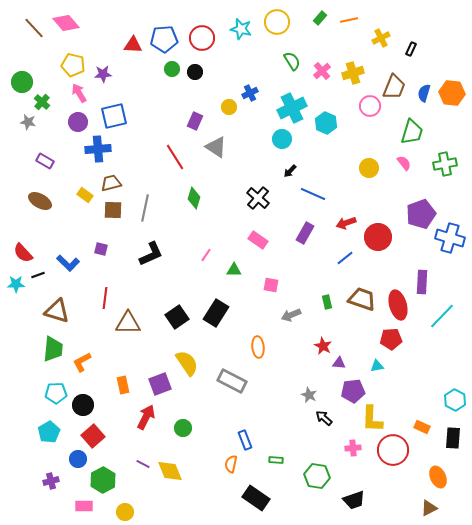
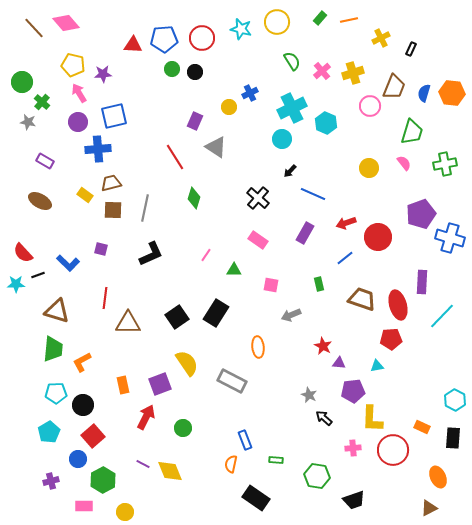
green rectangle at (327, 302): moved 8 px left, 18 px up
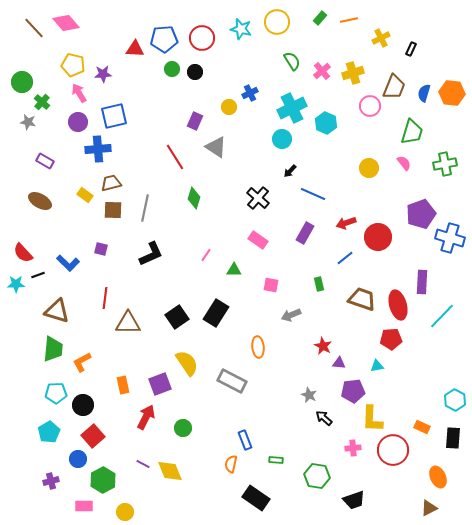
red triangle at (133, 45): moved 2 px right, 4 px down
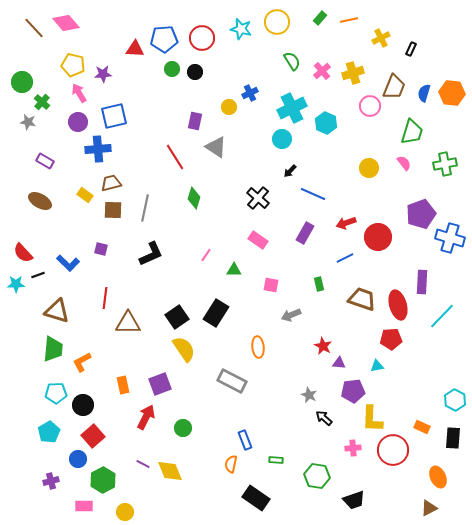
purple rectangle at (195, 121): rotated 12 degrees counterclockwise
blue line at (345, 258): rotated 12 degrees clockwise
yellow semicircle at (187, 363): moved 3 px left, 14 px up
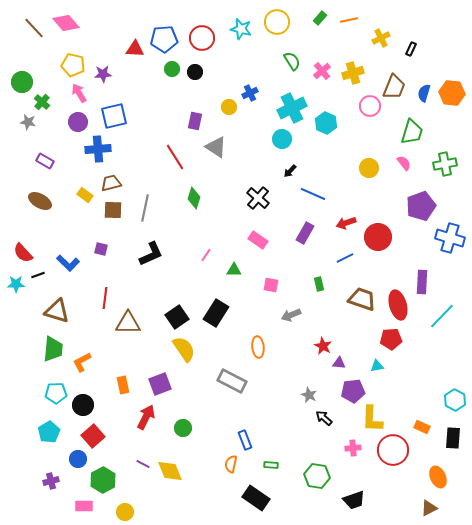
purple pentagon at (421, 214): moved 8 px up
green rectangle at (276, 460): moved 5 px left, 5 px down
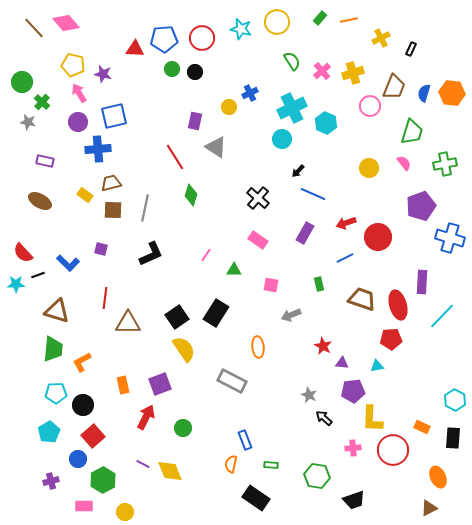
purple star at (103, 74): rotated 18 degrees clockwise
purple rectangle at (45, 161): rotated 18 degrees counterclockwise
black arrow at (290, 171): moved 8 px right
green diamond at (194, 198): moved 3 px left, 3 px up
purple triangle at (339, 363): moved 3 px right
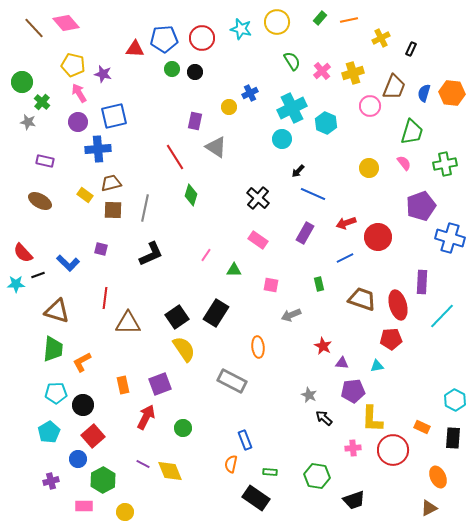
green rectangle at (271, 465): moved 1 px left, 7 px down
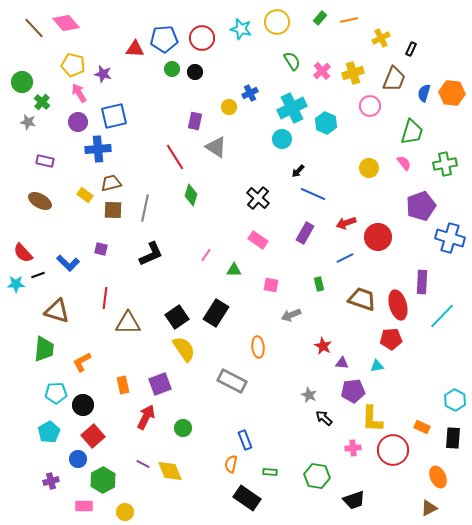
brown trapezoid at (394, 87): moved 8 px up
green trapezoid at (53, 349): moved 9 px left
black rectangle at (256, 498): moved 9 px left
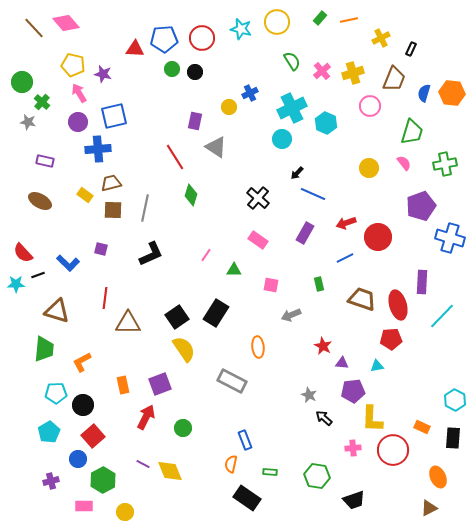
black arrow at (298, 171): moved 1 px left, 2 px down
